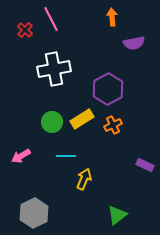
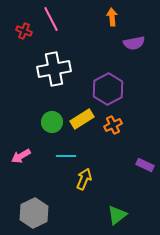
red cross: moved 1 px left, 1 px down; rotated 21 degrees counterclockwise
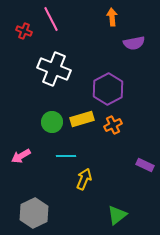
white cross: rotated 32 degrees clockwise
yellow rectangle: rotated 15 degrees clockwise
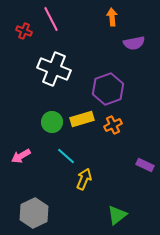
purple hexagon: rotated 8 degrees clockwise
cyan line: rotated 42 degrees clockwise
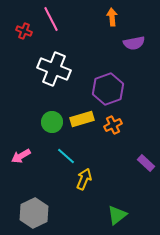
purple rectangle: moved 1 px right, 2 px up; rotated 18 degrees clockwise
